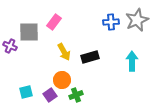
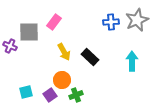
black rectangle: rotated 60 degrees clockwise
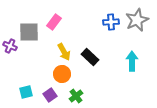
orange circle: moved 6 px up
green cross: moved 1 px down; rotated 16 degrees counterclockwise
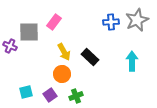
green cross: rotated 16 degrees clockwise
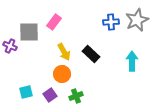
black rectangle: moved 1 px right, 3 px up
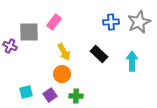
gray star: moved 2 px right, 2 px down
black rectangle: moved 8 px right
green cross: rotated 24 degrees clockwise
